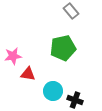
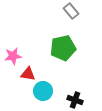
cyan circle: moved 10 px left
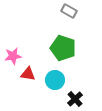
gray rectangle: moved 2 px left; rotated 21 degrees counterclockwise
green pentagon: rotated 30 degrees clockwise
cyan circle: moved 12 px right, 11 px up
black cross: moved 1 px up; rotated 28 degrees clockwise
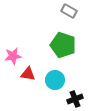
green pentagon: moved 3 px up
black cross: rotated 21 degrees clockwise
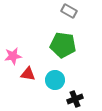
green pentagon: rotated 10 degrees counterclockwise
